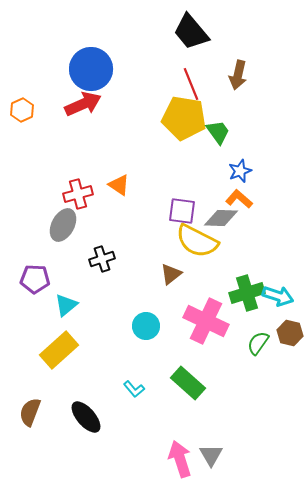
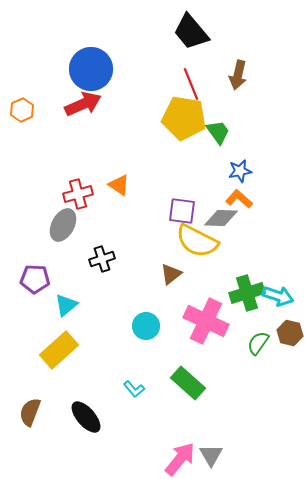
blue star: rotated 10 degrees clockwise
pink arrow: rotated 57 degrees clockwise
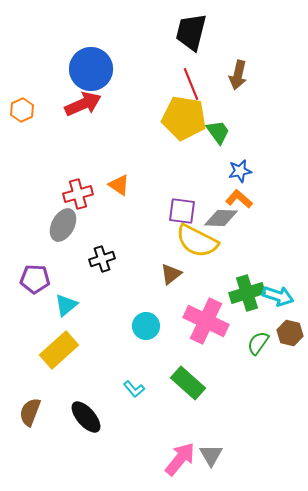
black trapezoid: rotated 54 degrees clockwise
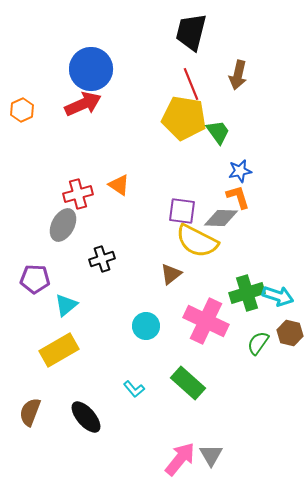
orange L-shape: moved 1 px left, 2 px up; rotated 32 degrees clockwise
yellow rectangle: rotated 12 degrees clockwise
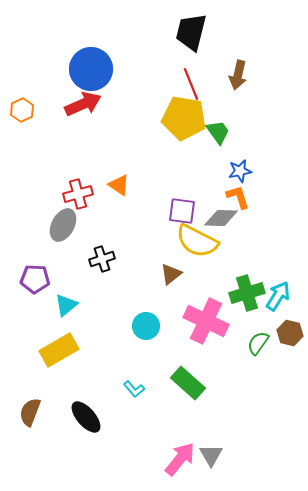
cyan arrow: rotated 76 degrees counterclockwise
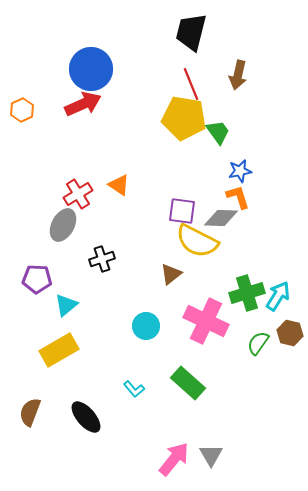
red cross: rotated 16 degrees counterclockwise
purple pentagon: moved 2 px right
pink arrow: moved 6 px left
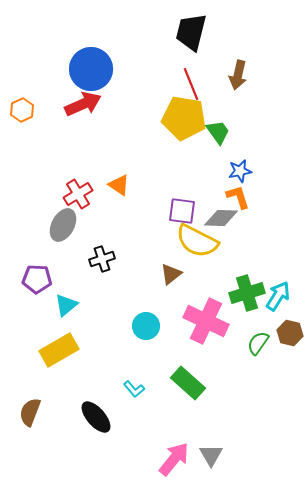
black ellipse: moved 10 px right
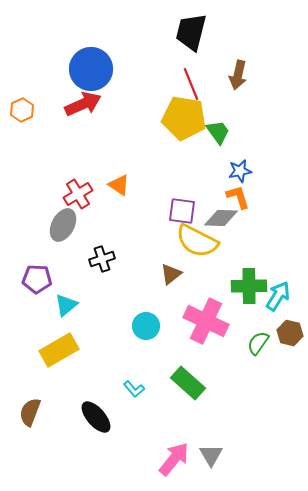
green cross: moved 2 px right, 7 px up; rotated 16 degrees clockwise
